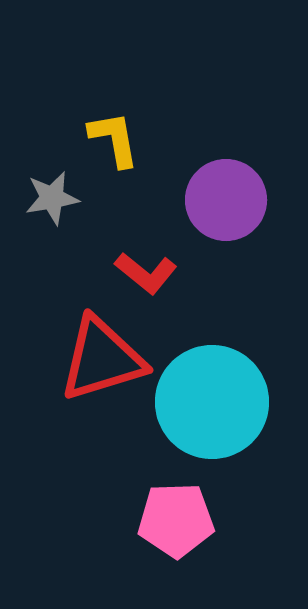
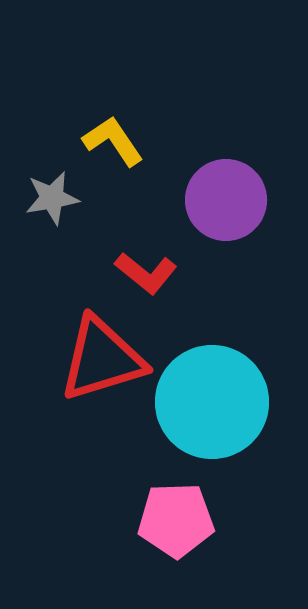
yellow L-shape: moved 1 px left, 2 px down; rotated 24 degrees counterclockwise
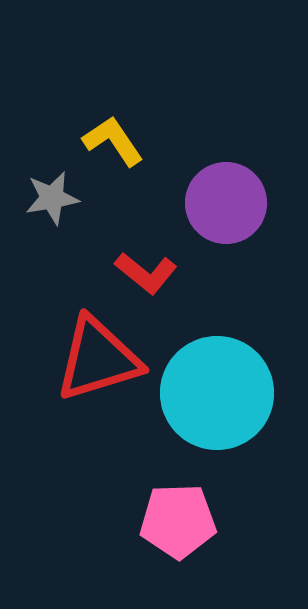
purple circle: moved 3 px down
red triangle: moved 4 px left
cyan circle: moved 5 px right, 9 px up
pink pentagon: moved 2 px right, 1 px down
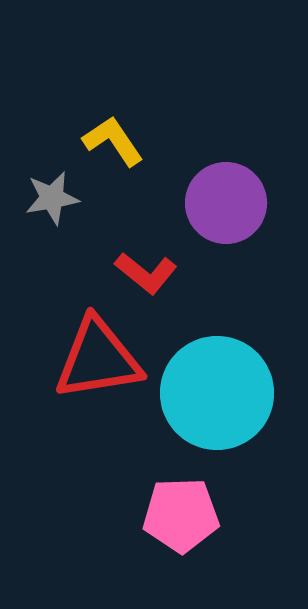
red triangle: rotated 8 degrees clockwise
pink pentagon: moved 3 px right, 6 px up
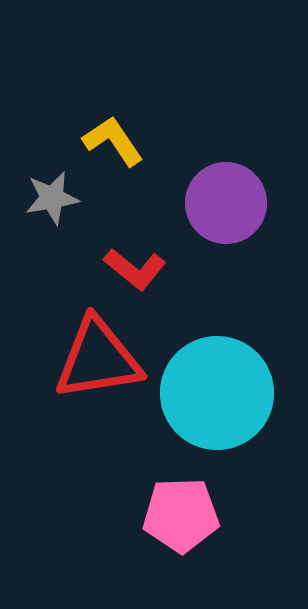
red L-shape: moved 11 px left, 4 px up
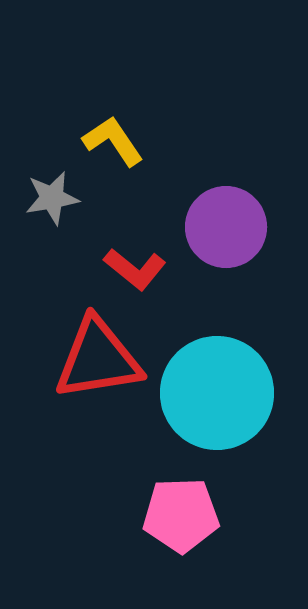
purple circle: moved 24 px down
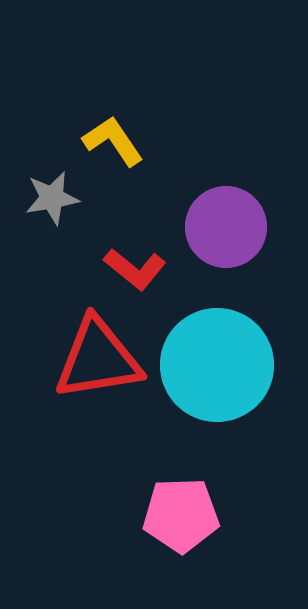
cyan circle: moved 28 px up
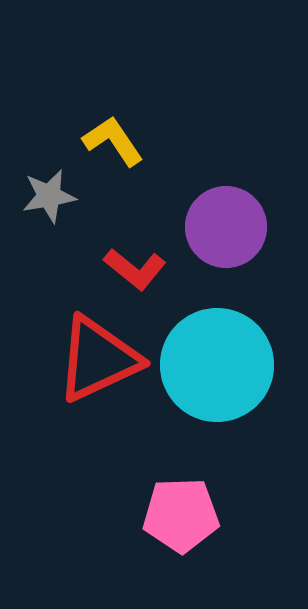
gray star: moved 3 px left, 2 px up
red triangle: rotated 16 degrees counterclockwise
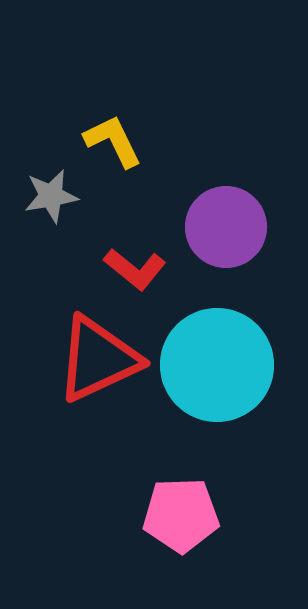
yellow L-shape: rotated 8 degrees clockwise
gray star: moved 2 px right
